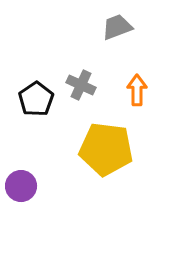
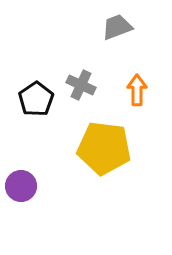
yellow pentagon: moved 2 px left, 1 px up
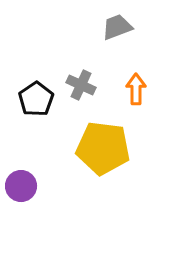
orange arrow: moved 1 px left, 1 px up
yellow pentagon: moved 1 px left
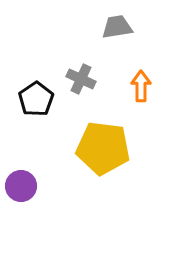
gray trapezoid: rotated 12 degrees clockwise
gray cross: moved 6 px up
orange arrow: moved 5 px right, 3 px up
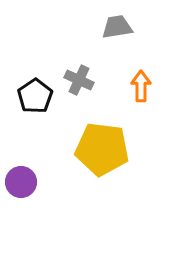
gray cross: moved 2 px left, 1 px down
black pentagon: moved 1 px left, 3 px up
yellow pentagon: moved 1 px left, 1 px down
purple circle: moved 4 px up
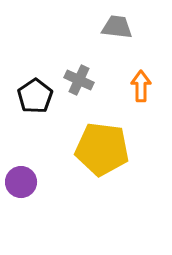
gray trapezoid: rotated 16 degrees clockwise
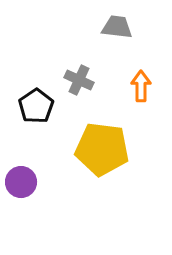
black pentagon: moved 1 px right, 10 px down
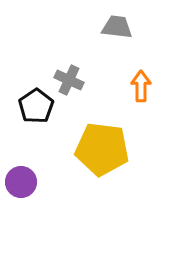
gray cross: moved 10 px left
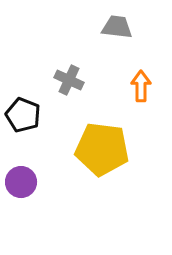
black pentagon: moved 13 px left, 9 px down; rotated 16 degrees counterclockwise
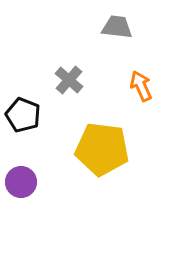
gray cross: rotated 16 degrees clockwise
orange arrow: rotated 24 degrees counterclockwise
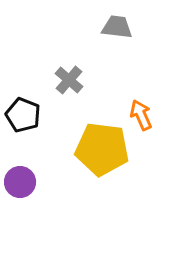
orange arrow: moved 29 px down
purple circle: moved 1 px left
